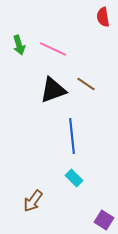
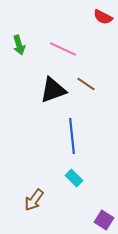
red semicircle: rotated 54 degrees counterclockwise
pink line: moved 10 px right
brown arrow: moved 1 px right, 1 px up
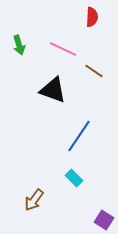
red semicircle: moved 11 px left; rotated 114 degrees counterclockwise
brown line: moved 8 px right, 13 px up
black triangle: rotated 40 degrees clockwise
blue line: moved 7 px right; rotated 40 degrees clockwise
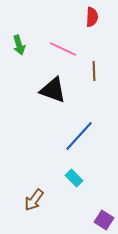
brown line: rotated 54 degrees clockwise
blue line: rotated 8 degrees clockwise
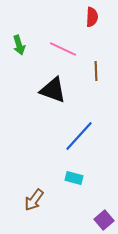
brown line: moved 2 px right
cyan rectangle: rotated 30 degrees counterclockwise
purple square: rotated 18 degrees clockwise
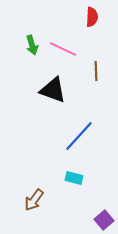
green arrow: moved 13 px right
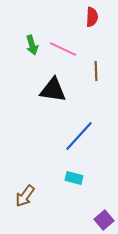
black triangle: rotated 12 degrees counterclockwise
brown arrow: moved 9 px left, 4 px up
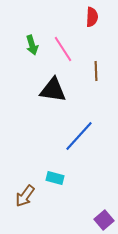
pink line: rotated 32 degrees clockwise
cyan rectangle: moved 19 px left
